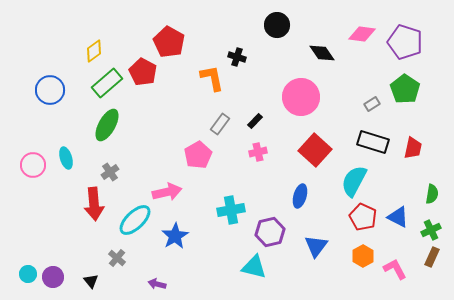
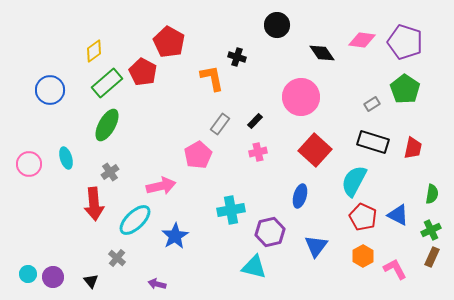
pink diamond at (362, 34): moved 6 px down
pink circle at (33, 165): moved 4 px left, 1 px up
pink arrow at (167, 192): moved 6 px left, 6 px up
blue triangle at (398, 217): moved 2 px up
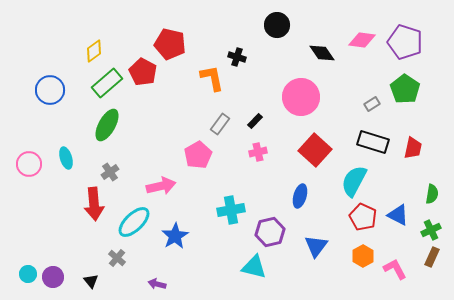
red pentagon at (169, 42): moved 1 px right, 2 px down; rotated 16 degrees counterclockwise
cyan ellipse at (135, 220): moved 1 px left, 2 px down
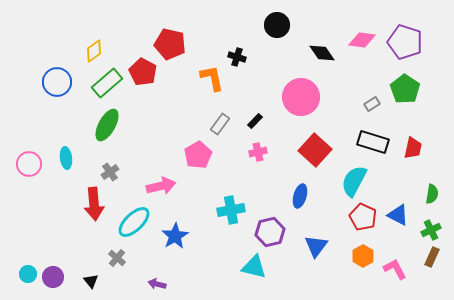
blue circle at (50, 90): moved 7 px right, 8 px up
cyan ellipse at (66, 158): rotated 10 degrees clockwise
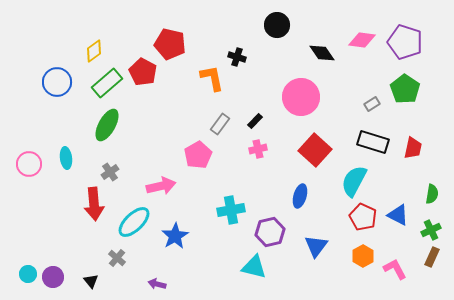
pink cross at (258, 152): moved 3 px up
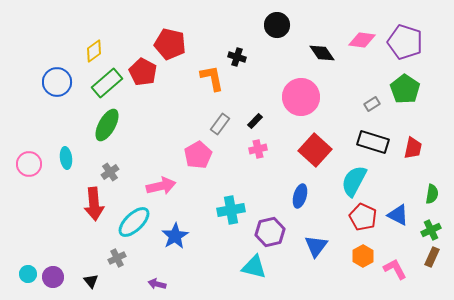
gray cross at (117, 258): rotated 24 degrees clockwise
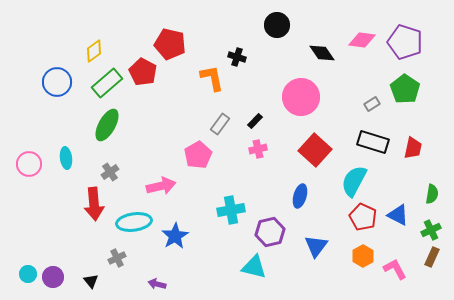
cyan ellipse at (134, 222): rotated 36 degrees clockwise
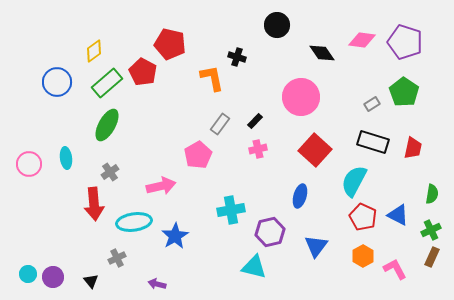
green pentagon at (405, 89): moved 1 px left, 3 px down
